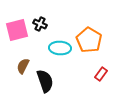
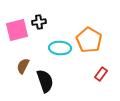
black cross: moved 1 px left, 2 px up; rotated 32 degrees counterclockwise
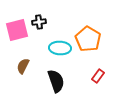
orange pentagon: moved 1 px left, 1 px up
red rectangle: moved 3 px left, 2 px down
black semicircle: moved 11 px right
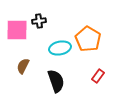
black cross: moved 1 px up
pink square: rotated 15 degrees clockwise
cyan ellipse: rotated 15 degrees counterclockwise
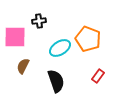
pink square: moved 2 px left, 7 px down
orange pentagon: rotated 10 degrees counterclockwise
cyan ellipse: rotated 20 degrees counterclockwise
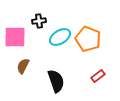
cyan ellipse: moved 11 px up
red rectangle: rotated 16 degrees clockwise
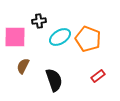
black semicircle: moved 2 px left, 1 px up
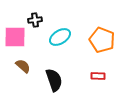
black cross: moved 4 px left, 1 px up
orange pentagon: moved 14 px right, 1 px down
brown semicircle: rotated 105 degrees clockwise
red rectangle: rotated 40 degrees clockwise
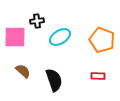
black cross: moved 2 px right, 1 px down
brown semicircle: moved 5 px down
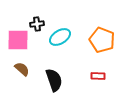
black cross: moved 3 px down
pink square: moved 3 px right, 3 px down
brown semicircle: moved 1 px left, 2 px up
